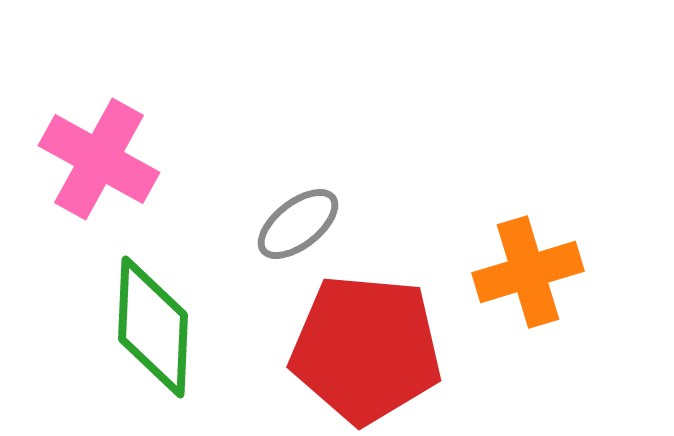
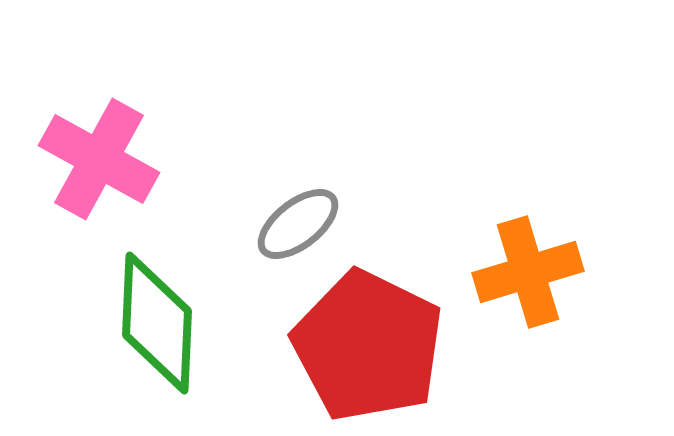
green diamond: moved 4 px right, 4 px up
red pentagon: moved 2 px right, 3 px up; rotated 21 degrees clockwise
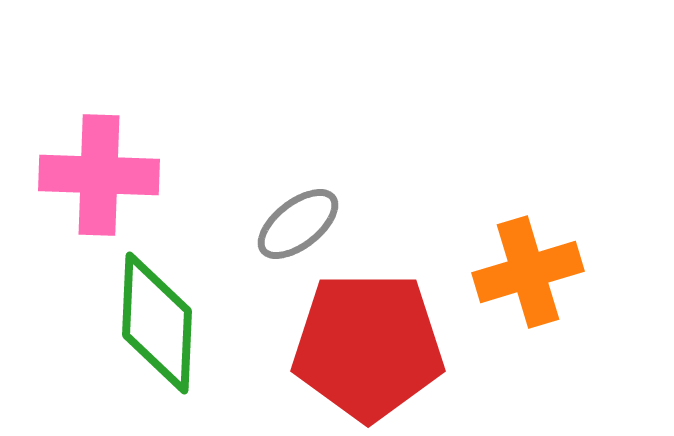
pink cross: moved 16 px down; rotated 27 degrees counterclockwise
red pentagon: rotated 26 degrees counterclockwise
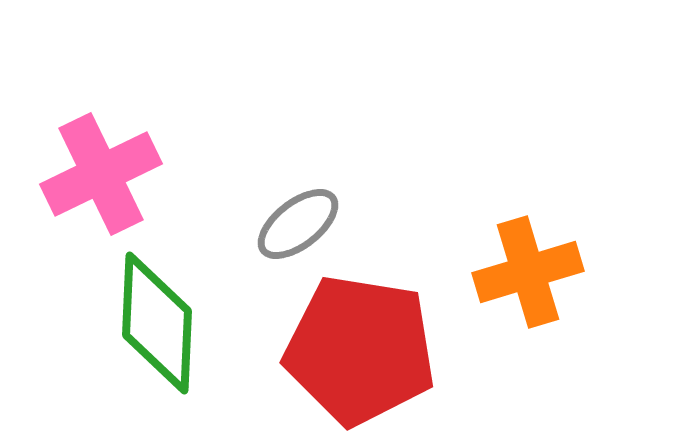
pink cross: moved 2 px right, 1 px up; rotated 28 degrees counterclockwise
red pentagon: moved 8 px left, 4 px down; rotated 9 degrees clockwise
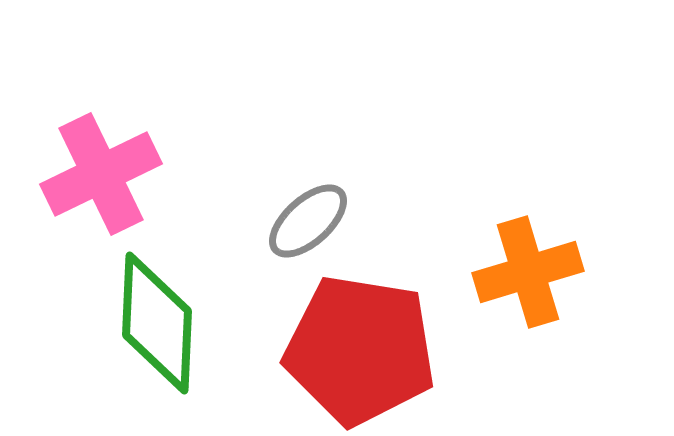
gray ellipse: moved 10 px right, 3 px up; rotated 4 degrees counterclockwise
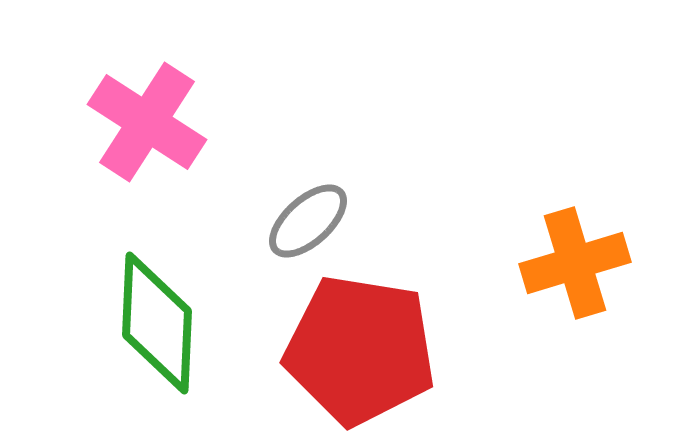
pink cross: moved 46 px right, 52 px up; rotated 31 degrees counterclockwise
orange cross: moved 47 px right, 9 px up
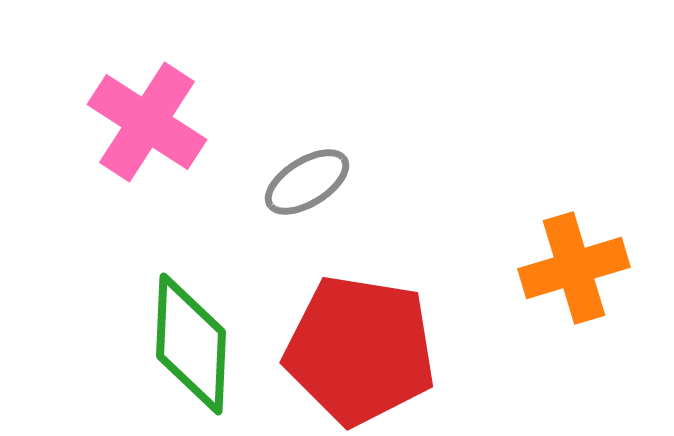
gray ellipse: moved 1 px left, 39 px up; rotated 10 degrees clockwise
orange cross: moved 1 px left, 5 px down
green diamond: moved 34 px right, 21 px down
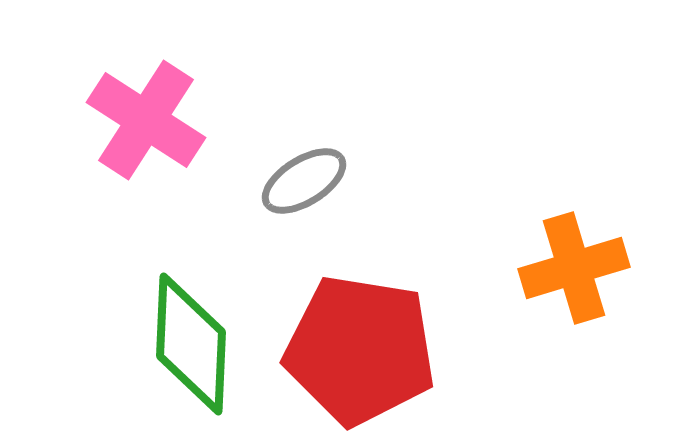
pink cross: moved 1 px left, 2 px up
gray ellipse: moved 3 px left, 1 px up
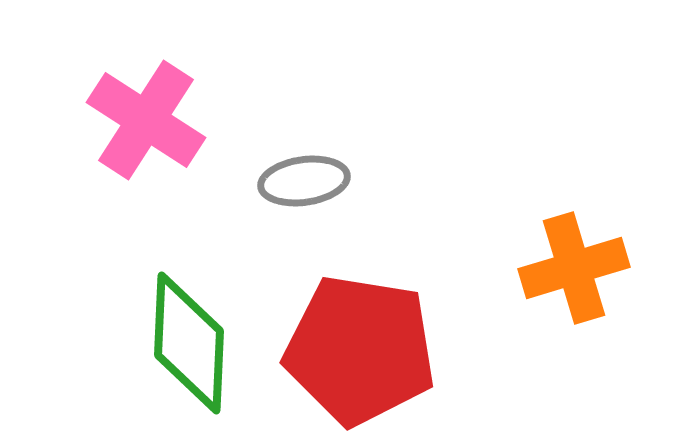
gray ellipse: rotated 24 degrees clockwise
green diamond: moved 2 px left, 1 px up
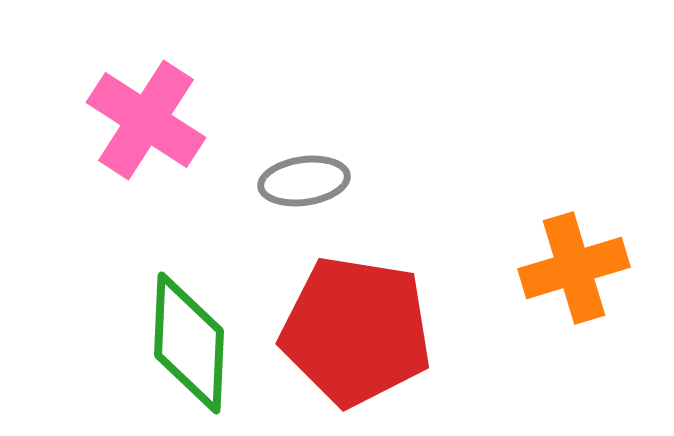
red pentagon: moved 4 px left, 19 px up
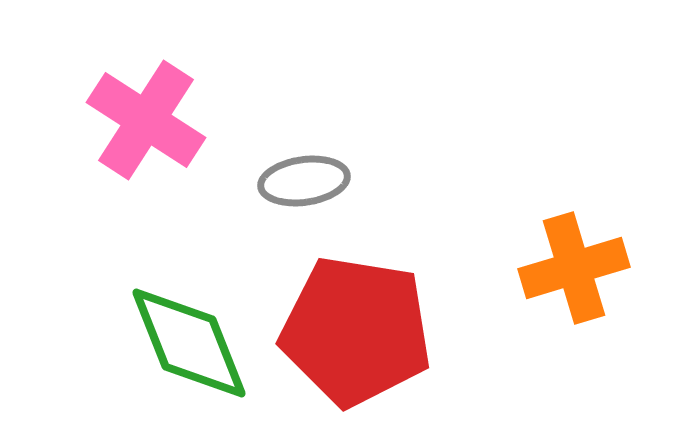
green diamond: rotated 24 degrees counterclockwise
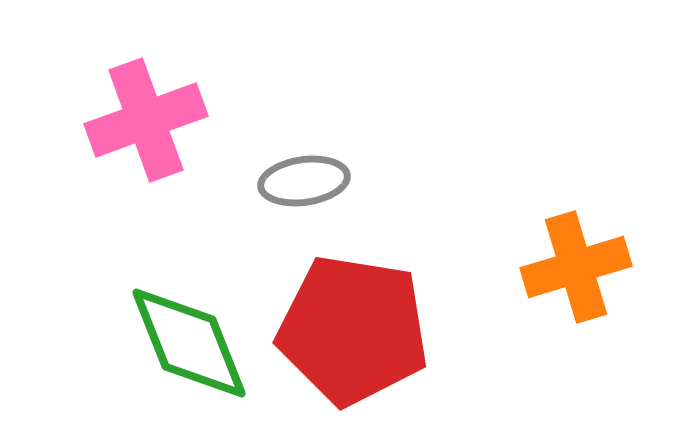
pink cross: rotated 37 degrees clockwise
orange cross: moved 2 px right, 1 px up
red pentagon: moved 3 px left, 1 px up
